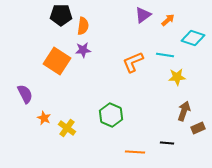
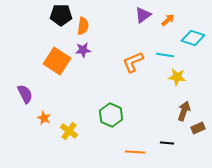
yellow star: rotated 12 degrees clockwise
yellow cross: moved 2 px right, 3 px down
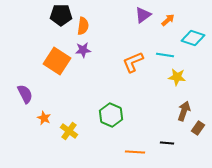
brown rectangle: rotated 32 degrees counterclockwise
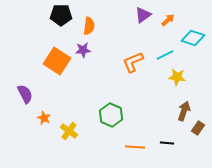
orange semicircle: moved 6 px right
cyan line: rotated 36 degrees counterclockwise
orange line: moved 5 px up
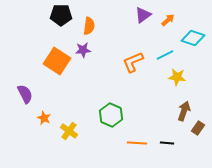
orange line: moved 2 px right, 4 px up
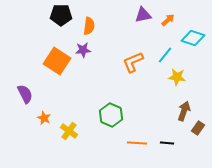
purple triangle: rotated 24 degrees clockwise
cyan line: rotated 24 degrees counterclockwise
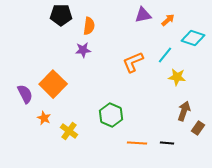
orange square: moved 4 px left, 23 px down; rotated 12 degrees clockwise
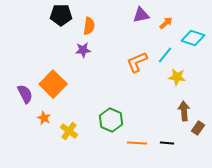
purple triangle: moved 2 px left
orange arrow: moved 2 px left, 3 px down
orange L-shape: moved 4 px right
brown arrow: rotated 24 degrees counterclockwise
green hexagon: moved 5 px down
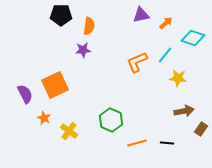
yellow star: moved 1 px right, 1 px down
orange square: moved 2 px right, 1 px down; rotated 20 degrees clockwise
brown arrow: rotated 84 degrees clockwise
brown rectangle: moved 3 px right, 1 px down
orange line: rotated 18 degrees counterclockwise
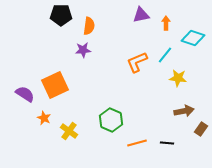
orange arrow: rotated 48 degrees counterclockwise
purple semicircle: rotated 30 degrees counterclockwise
